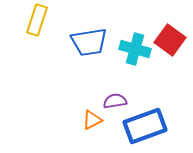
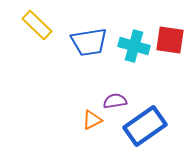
yellow rectangle: moved 5 px down; rotated 64 degrees counterclockwise
red square: rotated 28 degrees counterclockwise
cyan cross: moved 1 px left, 3 px up
blue rectangle: rotated 15 degrees counterclockwise
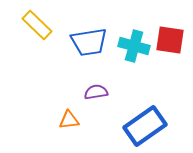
purple semicircle: moved 19 px left, 9 px up
orange triangle: moved 23 px left; rotated 20 degrees clockwise
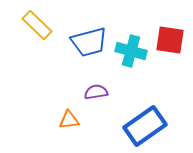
blue trapezoid: rotated 6 degrees counterclockwise
cyan cross: moved 3 px left, 5 px down
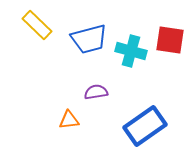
blue trapezoid: moved 3 px up
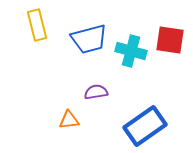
yellow rectangle: rotated 32 degrees clockwise
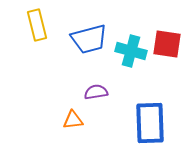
red square: moved 3 px left, 4 px down
orange triangle: moved 4 px right
blue rectangle: moved 5 px right, 3 px up; rotated 57 degrees counterclockwise
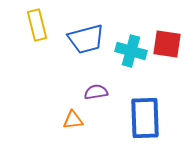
blue trapezoid: moved 3 px left
blue rectangle: moved 5 px left, 5 px up
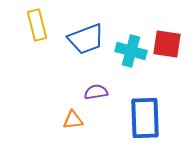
blue trapezoid: rotated 6 degrees counterclockwise
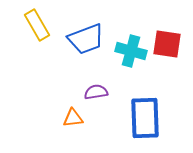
yellow rectangle: rotated 16 degrees counterclockwise
orange triangle: moved 2 px up
